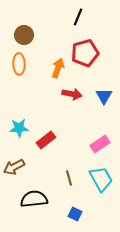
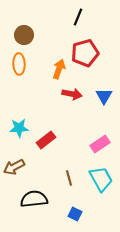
orange arrow: moved 1 px right, 1 px down
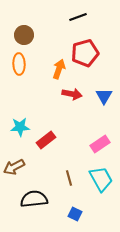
black line: rotated 48 degrees clockwise
cyan star: moved 1 px right, 1 px up
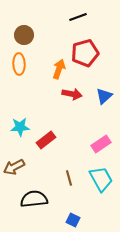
blue triangle: rotated 18 degrees clockwise
pink rectangle: moved 1 px right
blue square: moved 2 px left, 6 px down
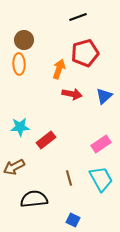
brown circle: moved 5 px down
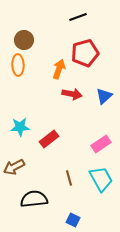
orange ellipse: moved 1 px left, 1 px down
red rectangle: moved 3 px right, 1 px up
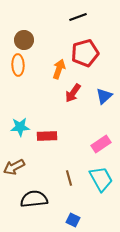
red arrow: moved 1 px right, 1 px up; rotated 114 degrees clockwise
red rectangle: moved 2 px left, 3 px up; rotated 36 degrees clockwise
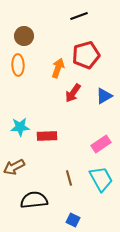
black line: moved 1 px right, 1 px up
brown circle: moved 4 px up
red pentagon: moved 1 px right, 2 px down
orange arrow: moved 1 px left, 1 px up
blue triangle: rotated 12 degrees clockwise
black semicircle: moved 1 px down
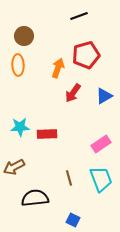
red rectangle: moved 2 px up
cyan trapezoid: rotated 8 degrees clockwise
black semicircle: moved 1 px right, 2 px up
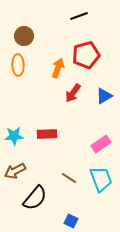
cyan star: moved 6 px left, 9 px down
brown arrow: moved 1 px right, 4 px down
brown line: rotated 42 degrees counterclockwise
black semicircle: rotated 136 degrees clockwise
blue square: moved 2 px left, 1 px down
